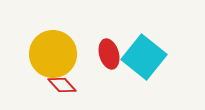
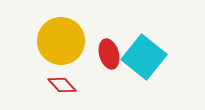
yellow circle: moved 8 px right, 13 px up
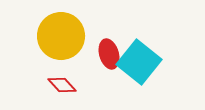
yellow circle: moved 5 px up
cyan square: moved 5 px left, 5 px down
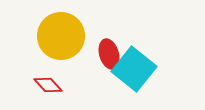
cyan square: moved 5 px left, 7 px down
red diamond: moved 14 px left
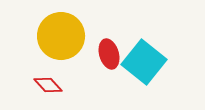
cyan square: moved 10 px right, 7 px up
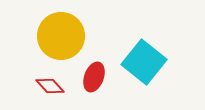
red ellipse: moved 15 px left, 23 px down; rotated 36 degrees clockwise
red diamond: moved 2 px right, 1 px down
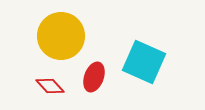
cyan square: rotated 15 degrees counterclockwise
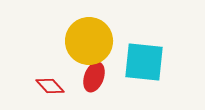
yellow circle: moved 28 px right, 5 px down
cyan square: rotated 18 degrees counterclockwise
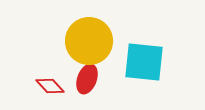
red ellipse: moved 7 px left, 2 px down
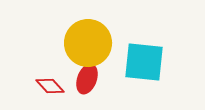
yellow circle: moved 1 px left, 2 px down
